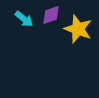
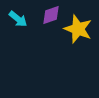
cyan arrow: moved 6 px left
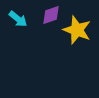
yellow star: moved 1 px left, 1 px down
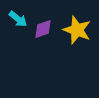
purple diamond: moved 8 px left, 14 px down
